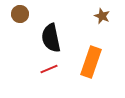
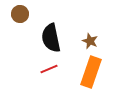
brown star: moved 12 px left, 25 px down
orange rectangle: moved 10 px down
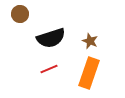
black semicircle: rotated 96 degrees counterclockwise
orange rectangle: moved 2 px left, 1 px down
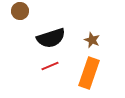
brown circle: moved 3 px up
brown star: moved 2 px right, 1 px up
red line: moved 1 px right, 3 px up
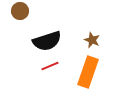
black semicircle: moved 4 px left, 3 px down
orange rectangle: moved 1 px left, 1 px up
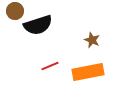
brown circle: moved 5 px left
black semicircle: moved 9 px left, 16 px up
orange rectangle: rotated 60 degrees clockwise
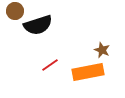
brown star: moved 10 px right, 10 px down
red line: moved 1 px up; rotated 12 degrees counterclockwise
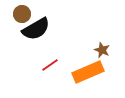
brown circle: moved 7 px right, 3 px down
black semicircle: moved 2 px left, 4 px down; rotated 12 degrees counterclockwise
orange rectangle: rotated 12 degrees counterclockwise
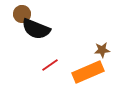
black semicircle: rotated 52 degrees clockwise
brown star: rotated 28 degrees counterclockwise
